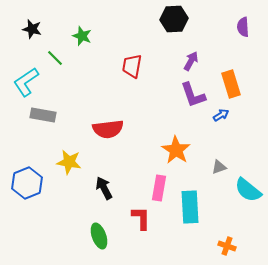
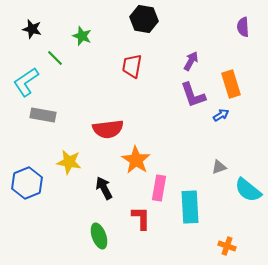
black hexagon: moved 30 px left; rotated 12 degrees clockwise
orange star: moved 40 px left, 10 px down
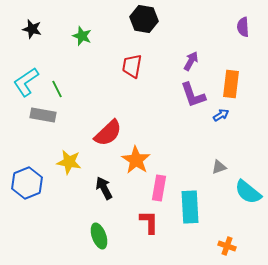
green line: moved 2 px right, 31 px down; rotated 18 degrees clockwise
orange rectangle: rotated 24 degrees clockwise
red semicircle: moved 4 px down; rotated 36 degrees counterclockwise
cyan semicircle: moved 2 px down
red L-shape: moved 8 px right, 4 px down
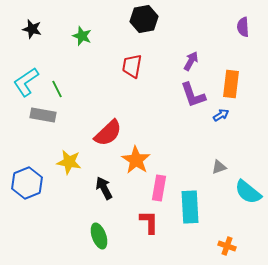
black hexagon: rotated 20 degrees counterclockwise
